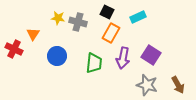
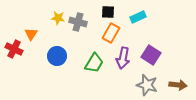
black square: moved 1 px right; rotated 24 degrees counterclockwise
orange triangle: moved 2 px left
green trapezoid: rotated 25 degrees clockwise
brown arrow: rotated 54 degrees counterclockwise
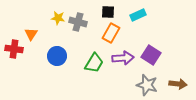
cyan rectangle: moved 2 px up
red cross: rotated 18 degrees counterclockwise
purple arrow: rotated 105 degrees counterclockwise
brown arrow: moved 1 px up
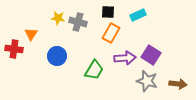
purple arrow: moved 2 px right
green trapezoid: moved 7 px down
gray star: moved 4 px up
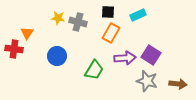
orange triangle: moved 4 px left, 1 px up
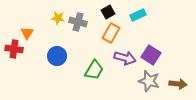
black square: rotated 32 degrees counterclockwise
purple arrow: rotated 20 degrees clockwise
gray star: moved 2 px right
